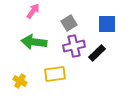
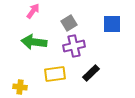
blue square: moved 5 px right
black rectangle: moved 6 px left, 20 px down
yellow cross: moved 6 px down; rotated 24 degrees counterclockwise
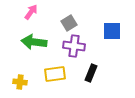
pink arrow: moved 2 px left, 1 px down
blue square: moved 7 px down
purple cross: rotated 20 degrees clockwise
black rectangle: rotated 24 degrees counterclockwise
yellow cross: moved 5 px up
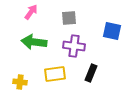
gray square: moved 5 px up; rotated 28 degrees clockwise
blue square: rotated 12 degrees clockwise
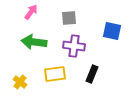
black rectangle: moved 1 px right, 1 px down
yellow cross: rotated 32 degrees clockwise
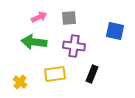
pink arrow: moved 8 px right, 5 px down; rotated 28 degrees clockwise
blue square: moved 3 px right
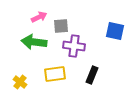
gray square: moved 8 px left, 8 px down
black rectangle: moved 1 px down
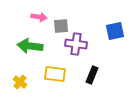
pink arrow: rotated 35 degrees clockwise
blue square: rotated 24 degrees counterclockwise
green arrow: moved 4 px left, 4 px down
purple cross: moved 2 px right, 2 px up
yellow rectangle: rotated 15 degrees clockwise
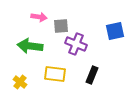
purple cross: rotated 15 degrees clockwise
